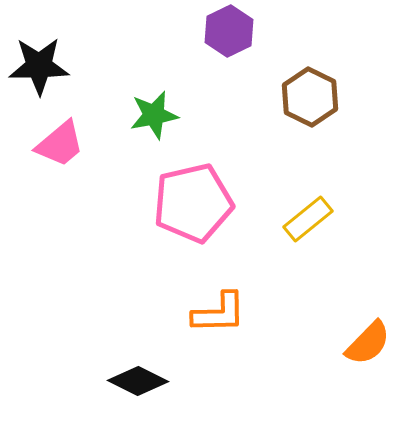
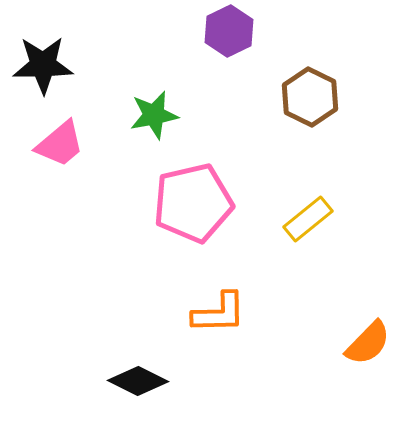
black star: moved 4 px right, 1 px up
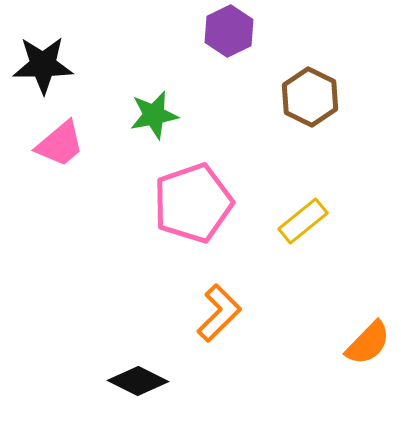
pink pentagon: rotated 6 degrees counterclockwise
yellow rectangle: moved 5 px left, 2 px down
orange L-shape: rotated 44 degrees counterclockwise
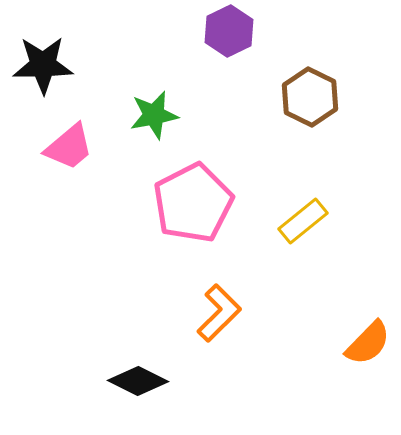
pink trapezoid: moved 9 px right, 3 px down
pink pentagon: rotated 8 degrees counterclockwise
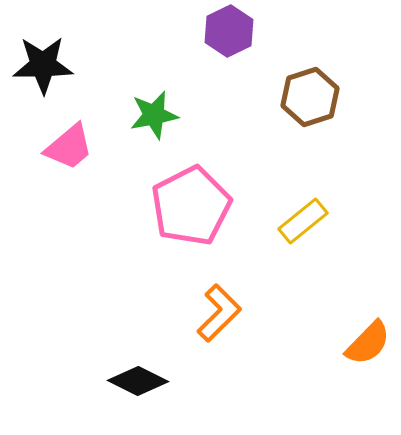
brown hexagon: rotated 16 degrees clockwise
pink pentagon: moved 2 px left, 3 px down
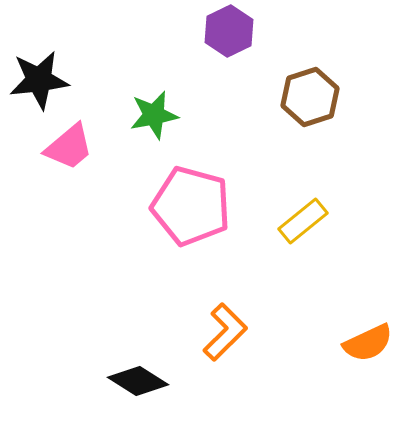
black star: moved 4 px left, 15 px down; rotated 6 degrees counterclockwise
pink pentagon: rotated 30 degrees counterclockwise
orange L-shape: moved 6 px right, 19 px down
orange semicircle: rotated 21 degrees clockwise
black diamond: rotated 6 degrees clockwise
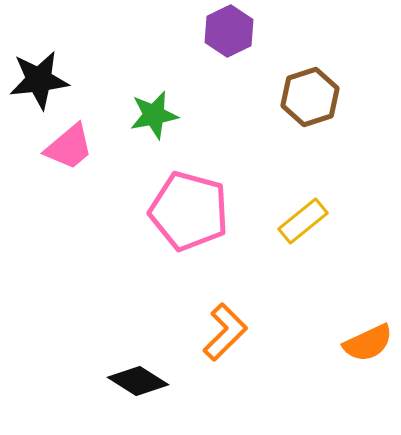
pink pentagon: moved 2 px left, 5 px down
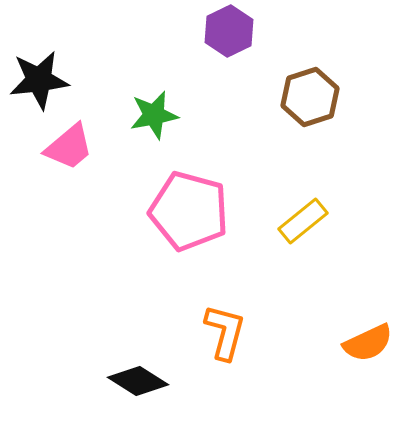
orange L-shape: rotated 30 degrees counterclockwise
